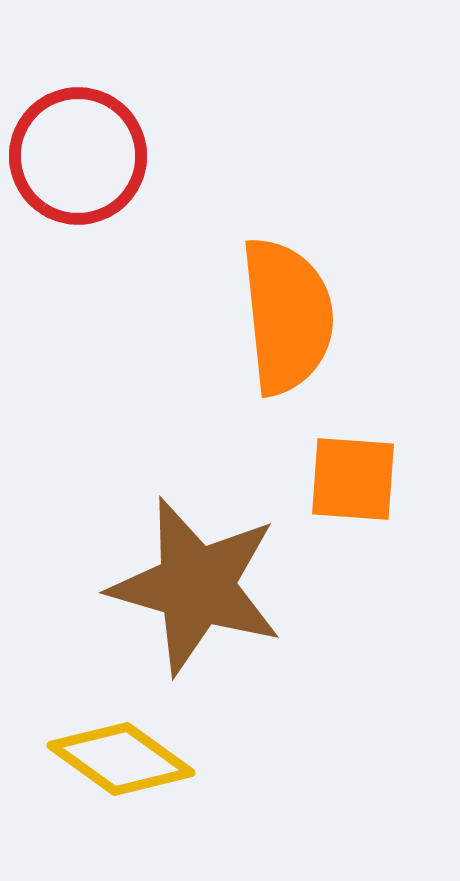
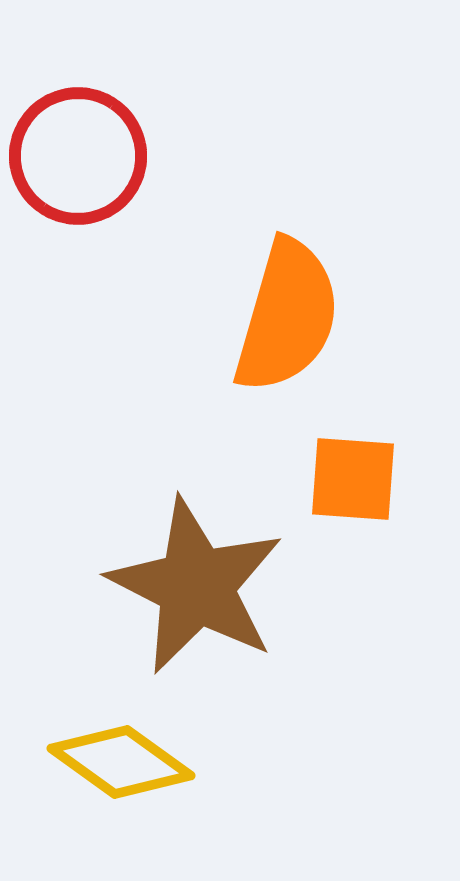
orange semicircle: rotated 22 degrees clockwise
brown star: rotated 11 degrees clockwise
yellow diamond: moved 3 px down
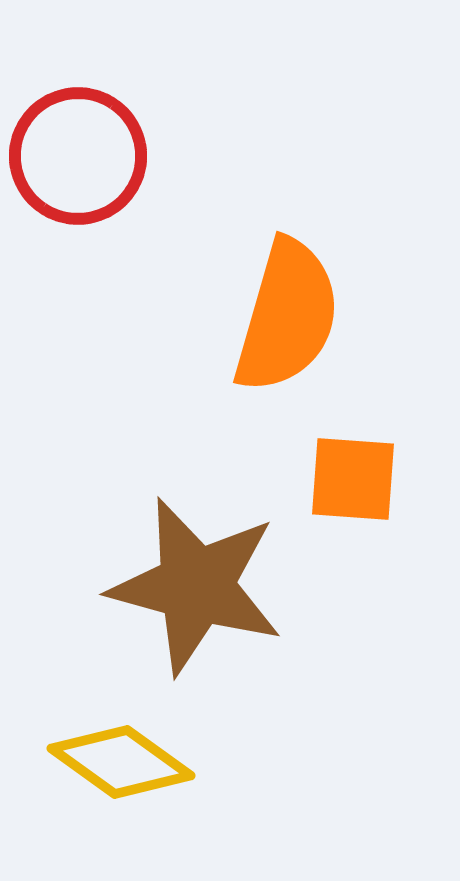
brown star: rotated 12 degrees counterclockwise
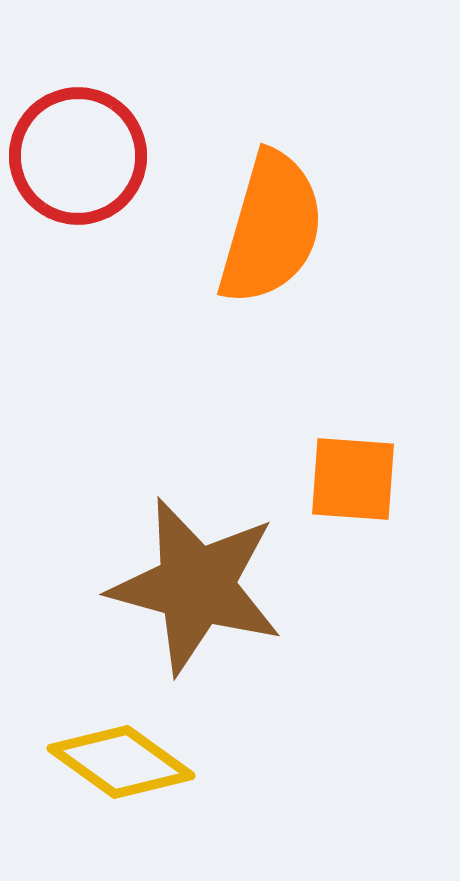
orange semicircle: moved 16 px left, 88 px up
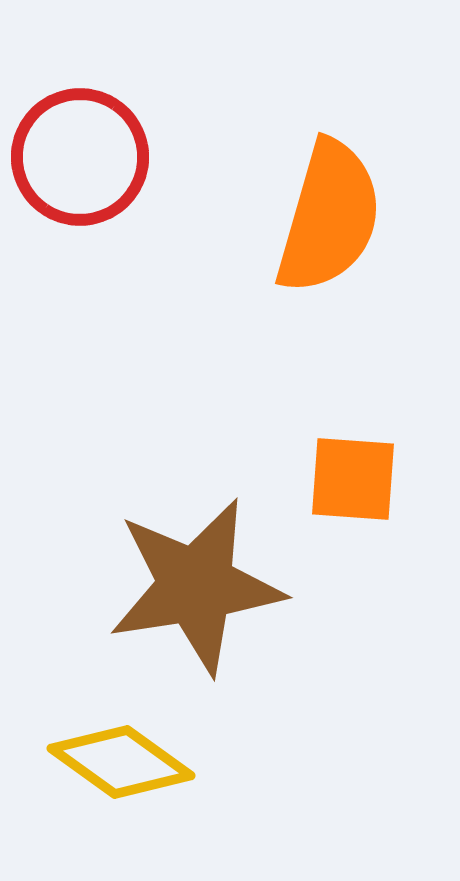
red circle: moved 2 px right, 1 px down
orange semicircle: moved 58 px right, 11 px up
brown star: rotated 24 degrees counterclockwise
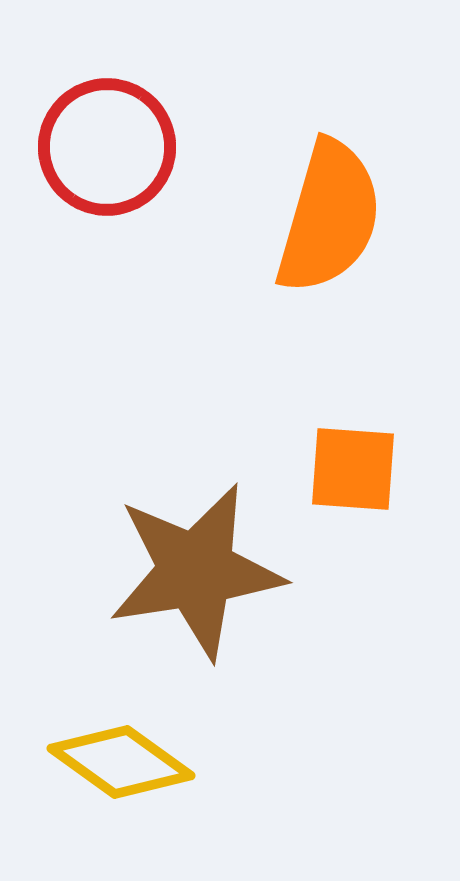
red circle: moved 27 px right, 10 px up
orange square: moved 10 px up
brown star: moved 15 px up
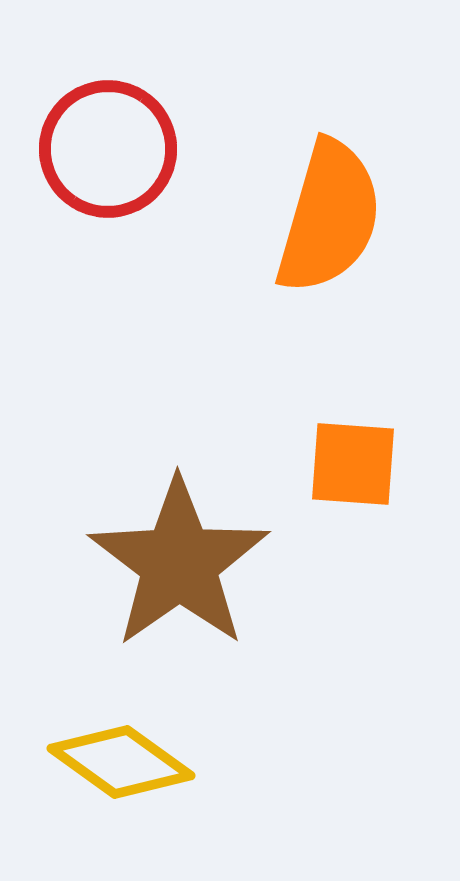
red circle: moved 1 px right, 2 px down
orange square: moved 5 px up
brown star: moved 17 px left, 8 px up; rotated 26 degrees counterclockwise
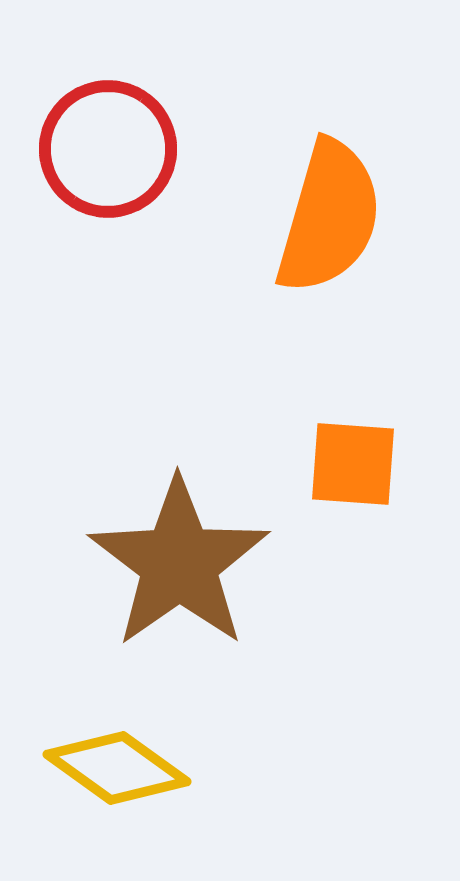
yellow diamond: moved 4 px left, 6 px down
